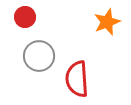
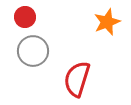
gray circle: moved 6 px left, 5 px up
red semicircle: rotated 21 degrees clockwise
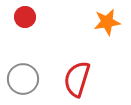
orange star: rotated 12 degrees clockwise
gray circle: moved 10 px left, 28 px down
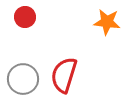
orange star: rotated 16 degrees clockwise
red semicircle: moved 13 px left, 4 px up
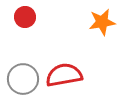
orange star: moved 5 px left; rotated 16 degrees counterclockwise
red semicircle: rotated 63 degrees clockwise
